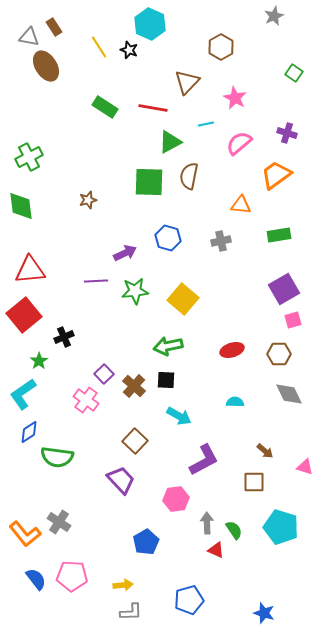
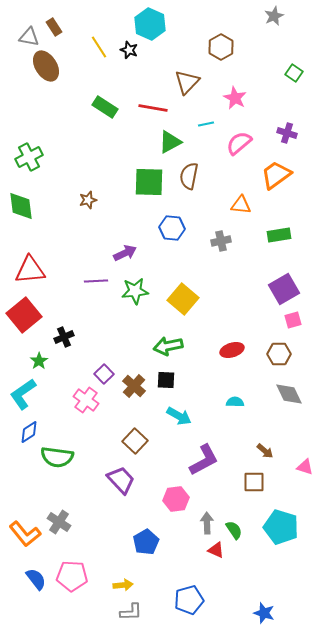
blue hexagon at (168, 238): moved 4 px right, 10 px up; rotated 10 degrees counterclockwise
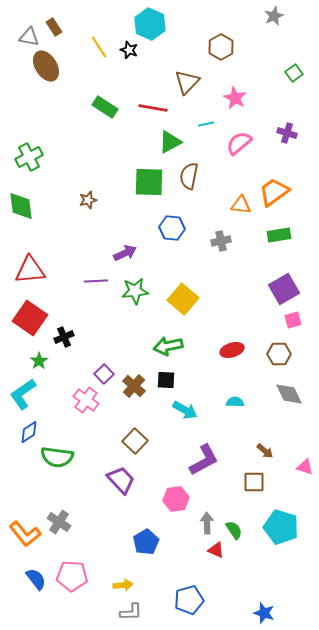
green square at (294, 73): rotated 18 degrees clockwise
orange trapezoid at (276, 175): moved 2 px left, 17 px down
red square at (24, 315): moved 6 px right, 3 px down; rotated 16 degrees counterclockwise
cyan arrow at (179, 416): moved 6 px right, 6 px up
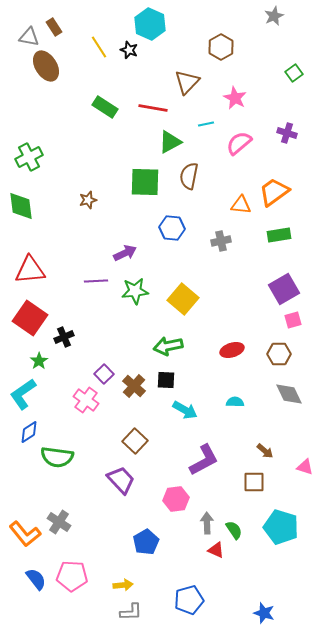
green square at (149, 182): moved 4 px left
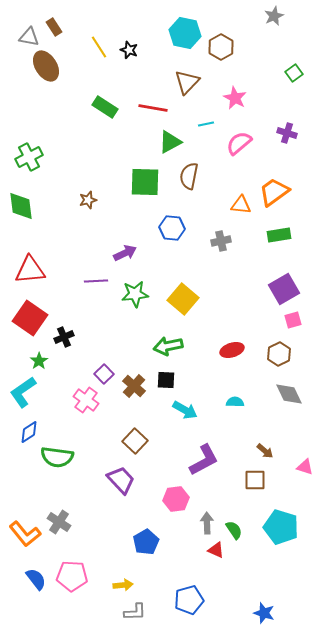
cyan hexagon at (150, 24): moved 35 px right, 9 px down; rotated 12 degrees counterclockwise
green star at (135, 291): moved 3 px down
brown hexagon at (279, 354): rotated 25 degrees counterclockwise
cyan L-shape at (23, 394): moved 2 px up
brown square at (254, 482): moved 1 px right, 2 px up
gray L-shape at (131, 612): moved 4 px right
